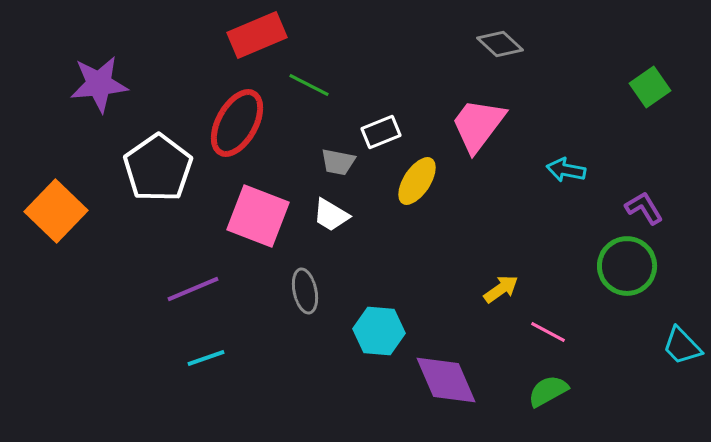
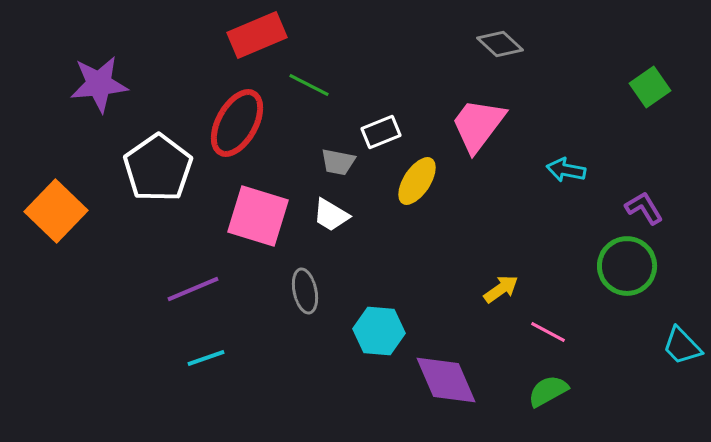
pink square: rotated 4 degrees counterclockwise
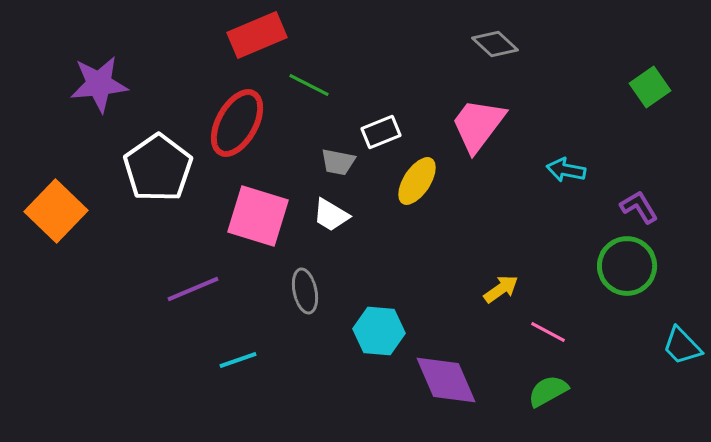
gray diamond: moved 5 px left
purple L-shape: moved 5 px left, 1 px up
cyan line: moved 32 px right, 2 px down
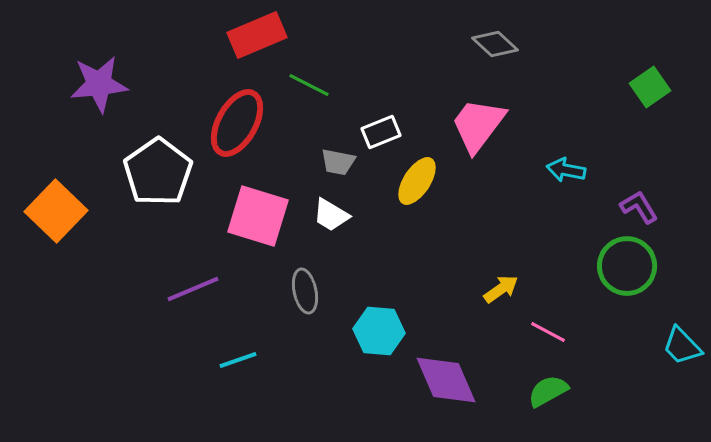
white pentagon: moved 4 px down
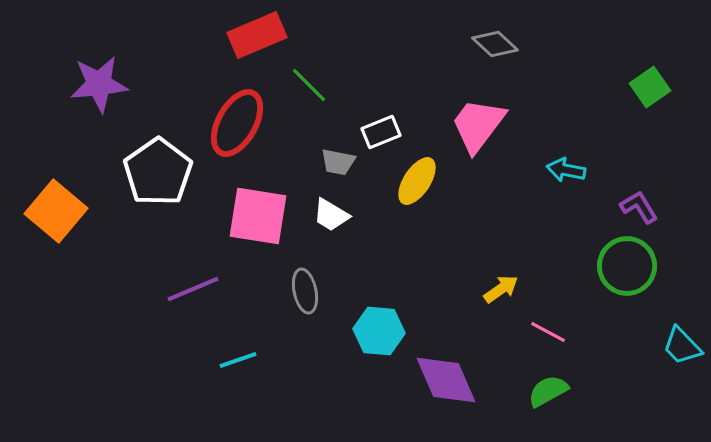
green line: rotated 18 degrees clockwise
orange square: rotated 4 degrees counterclockwise
pink square: rotated 8 degrees counterclockwise
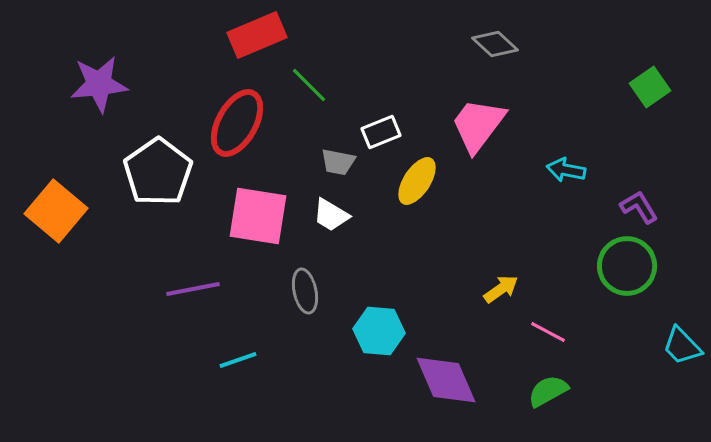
purple line: rotated 12 degrees clockwise
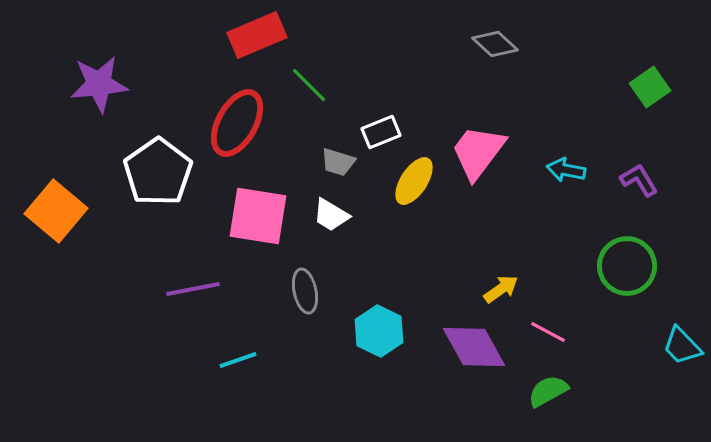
pink trapezoid: moved 27 px down
gray trapezoid: rotated 6 degrees clockwise
yellow ellipse: moved 3 px left
purple L-shape: moved 27 px up
cyan hexagon: rotated 21 degrees clockwise
purple diamond: moved 28 px right, 33 px up; rotated 6 degrees counterclockwise
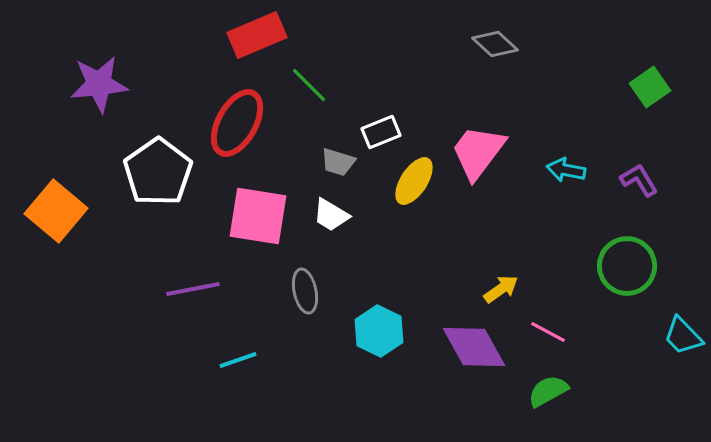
cyan trapezoid: moved 1 px right, 10 px up
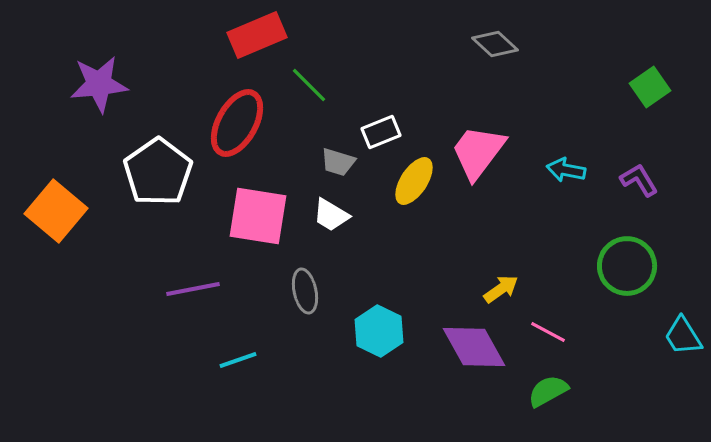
cyan trapezoid: rotated 12 degrees clockwise
